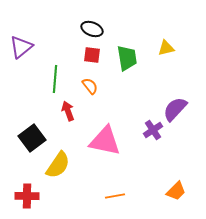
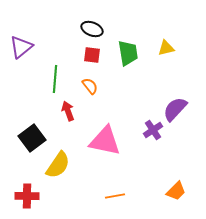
green trapezoid: moved 1 px right, 5 px up
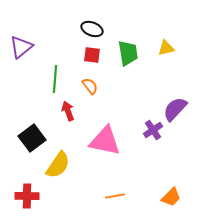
orange trapezoid: moved 5 px left, 6 px down
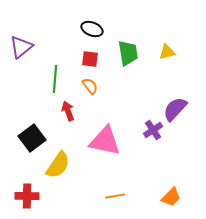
yellow triangle: moved 1 px right, 4 px down
red square: moved 2 px left, 4 px down
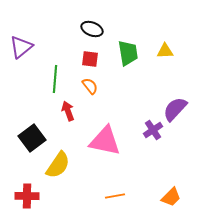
yellow triangle: moved 2 px left, 1 px up; rotated 12 degrees clockwise
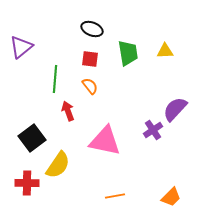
red cross: moved 13 px up
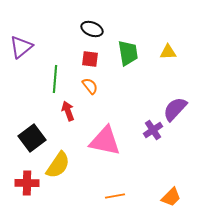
yellow triangle: moved 3 px right, 1 px down
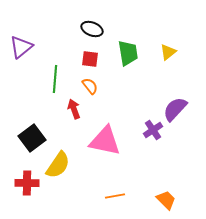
yellow triangle: rotated 36 degrees counterclockwise
red arrow: moved 6 px right, 2 px up
orange trapezoid: moved 5 px left, 3 px down; rotated 90 degrees counterclockwise
